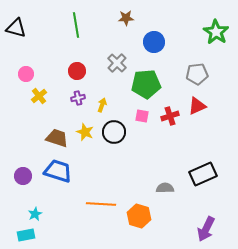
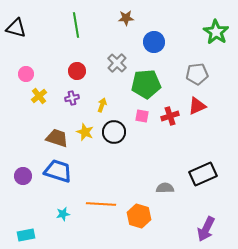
purple cross: moved 6 px left
cyan star: moved 28 px right; rotated 16 degrees clockwise
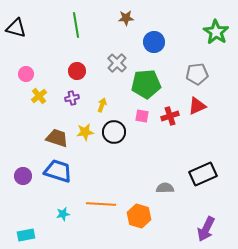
yellow star: rotated 30 degrees counterclockwise
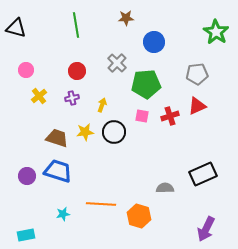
pink circle: moved 4 px up
purple circle: moved 4 px right
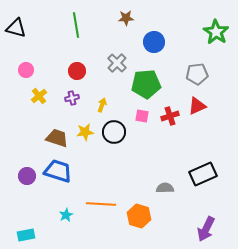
cyan star: moved 3 px right, 1 px down; rotated 16 degrees counterclockwise
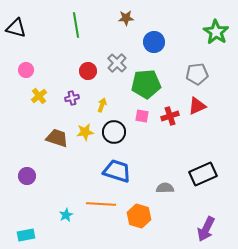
red circle: moved 11 px right
blue trapezoid: moved 59 px right
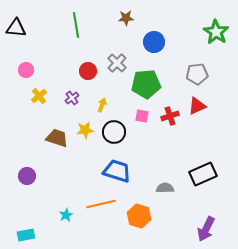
black triangle: rotated 10 degrees counterclockwise
purple cross: rotated 24 degrees counterclockwise
yellow star: moved 2 px up
orange line: rotated 16 degrees counterclockwise
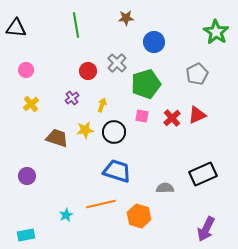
gray pentagon: rotated 20 degrees counterclockwise
green pentagon: rotated 12 degrees counterclockwise
yellow cross: moved 8 px left, 8 px down
red triangle: moved 9 px down
red cross: moved 2 px right, 2 px down; rotated 24 degrees counterclockwise
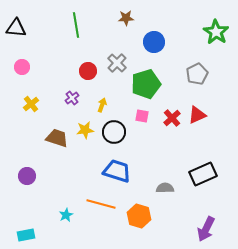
pink circle: moved 4 px left, 3 px up
orange line: rotated 28 degrees clockwise
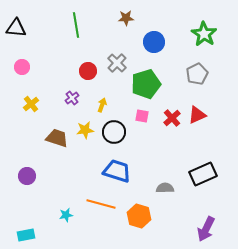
green star: moved 12 px left, 2 px down
cyan star: rotated 16 degrees clockwise
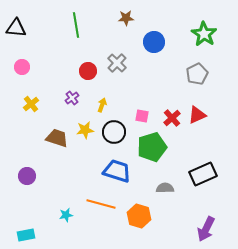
green pentagon: moved 6 px right, 63 px down
